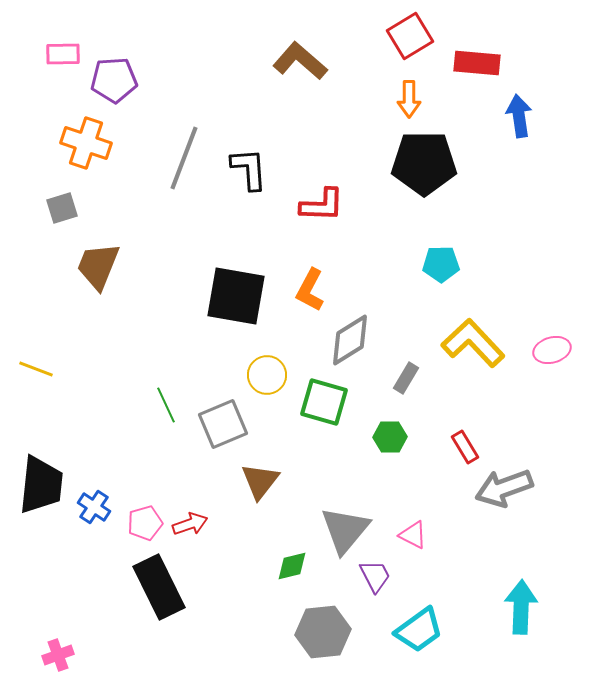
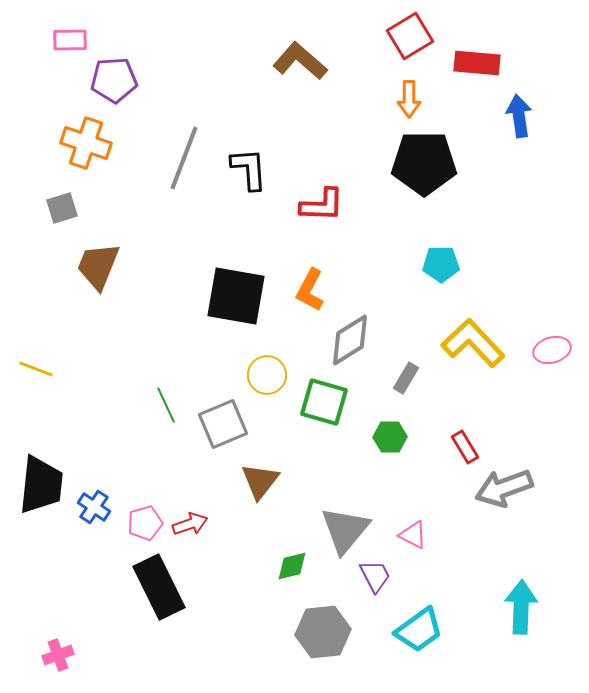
pink rectangle at (63, 54): moved 7 px right, 14 px up
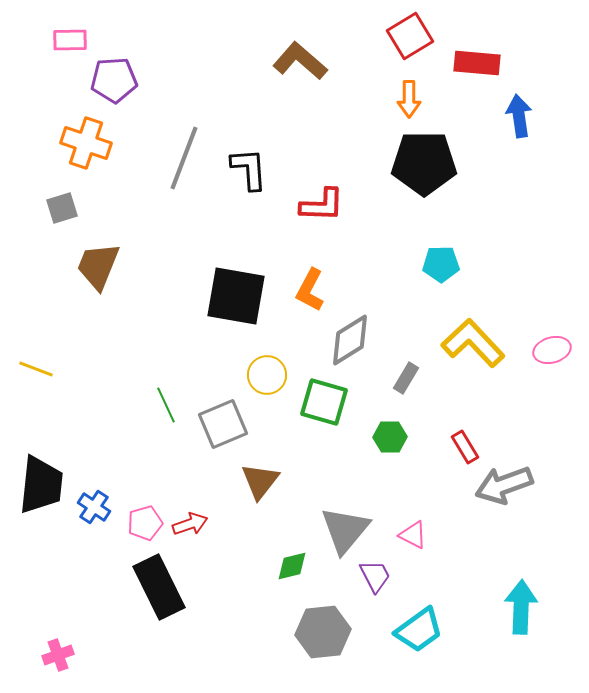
gray arrow at (504, 488): moved 3 px up
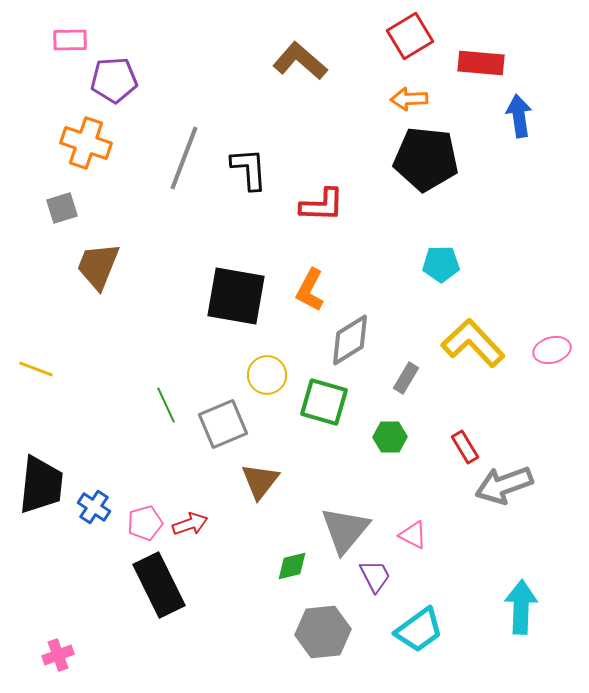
red rectangle at (477, 63): moved 4 px right
orange arrow at (409, 99): rotated 87 degrees clockwise
black pentagon at (424, 163): moved 2 px right, 4 px up; rotated 6 degrees clockwise
black rectangle at (159, 587): moved 2 px up
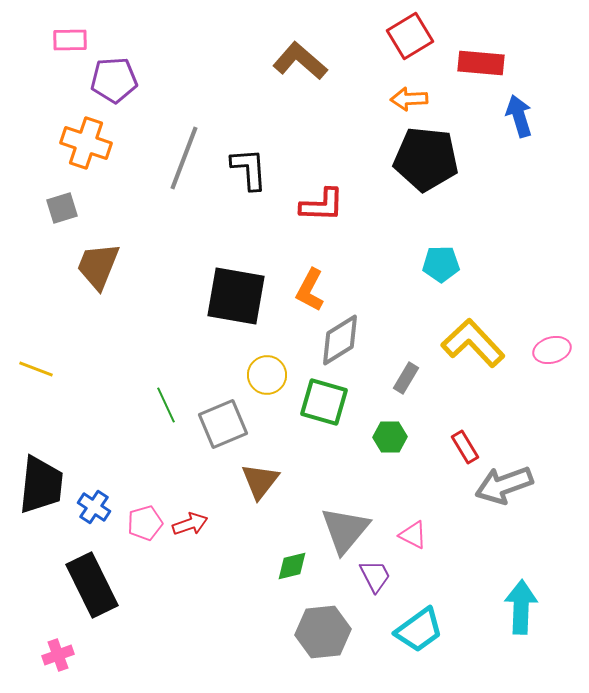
blue arrow at (519, 116): rotated 9 degrees counterclockwise
gray diamond at (350, 340): moved 10 px left
black rectangle at (159, 585): moved 67 px left
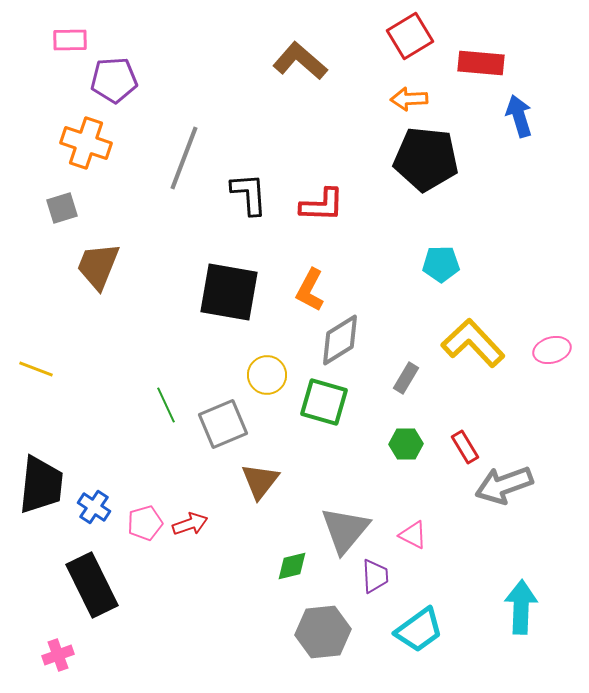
black L-shape at (249, 169): moved 25 px down
black square at (236, 296): moved 7 px left, 4 px up
green hexagon at (390, 437): moved 16 px right, 7 px down
purple trapezoid at (375, 576): rotated 24 degrees clockwise
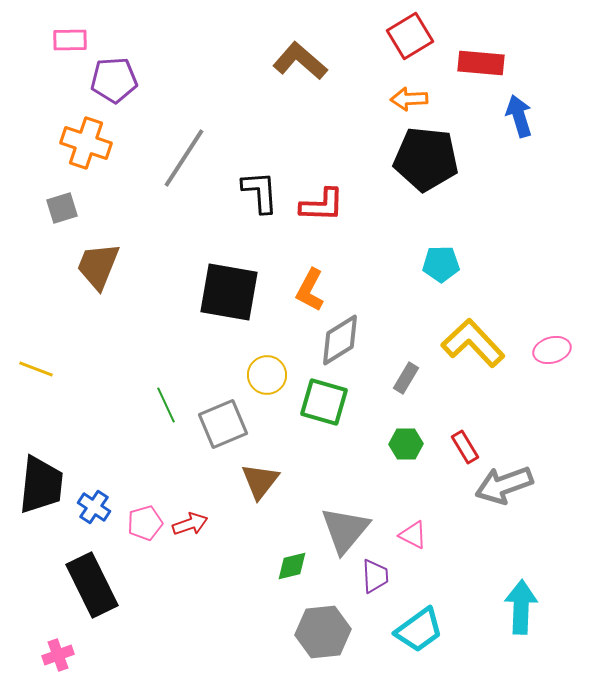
gray line at (184, 158): rotated 12 degrees clockwise
black L-shape at (249, 194): moved 11 px right, 2 px up
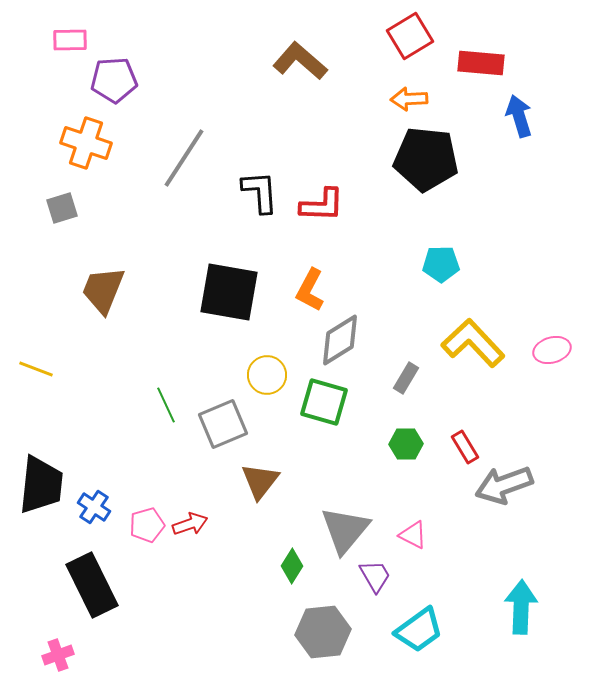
brown trapezoid at (98, 266): moved 5 px right, 24 px down
pink pentagon at (145, 523): moved 2 px right, 2 px down
green diamond at (292, 566): rotated 44 degrees counterclockwise
purple trapezoid at (375, 576): rotated 27 degrees counterclockwise
